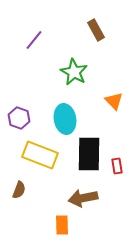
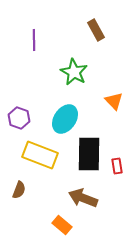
purple line: rotated 40 degrees counterclockwise
cyan ellipse: rotated 44 degrees clockwise
brown arrow: rotated 32 degrees clockwise
orange rectangle: rotated 48 degrees counterclockwise
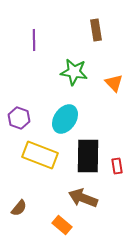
brown rectangle: rotated 20 degrees clockwise
green star: rotated 20 degrees counterclockwise
orange triangle: moved 18 px up
black rectangle: moved 1 px left, 2 px down
brown semicircle: moved 18 px down; rotated 18 degrees clockwise
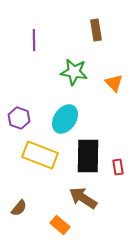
red rectangle: moved 1 px right, 1 px down
brown arrow: rotated 12 degrees clockwise
orange rectangle: moved 2 px left
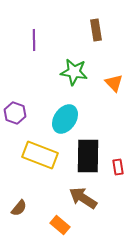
purple hexagon: moved 4 px left, 5 px up
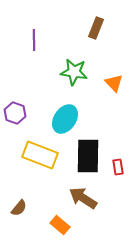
brown rectangle: moved 2 px up; rotated 30 degrees clockwise
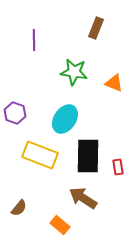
orange triangle: rotated 24 degrees counterclockwise
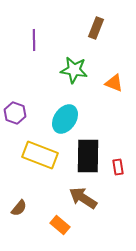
green star: moved 2 px up
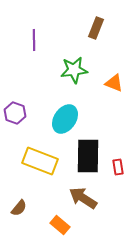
green star: rotated 16 degrees counterclockwise
yellow rectangle: moved 6 px down
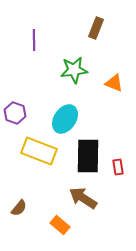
yellow rectangle: moved 1 px left, 10 px up
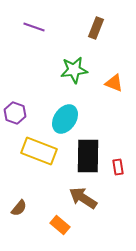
purple line: moved 13 px up; rotated 70 degrees counterclockwise
